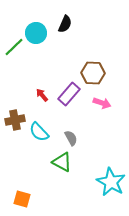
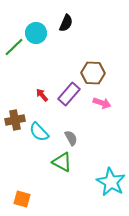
black semicircle: moved 1 px right, 1 px up
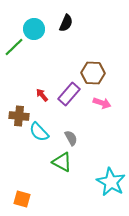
cyan circle: moved 2 px left, 4 px up
brown cross: moved 4 px right, 4 px up; rotated 18 degrees clockwise
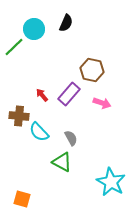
brown hexagon: moved 1 px left, 3 px up; rotated 10 degrees clockwise
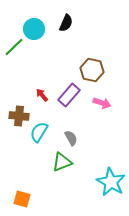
purple rectangle: moved 1 px down
cyan semicircle: rotated 75 degrees clockwise
green triangle: rotated 50 degrees counterclockwise
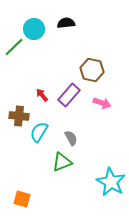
black semicircle: rotated 120 degrees counterclockwise
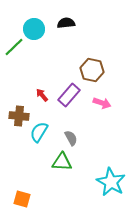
green triangle: rotated 25 degrees clockwise
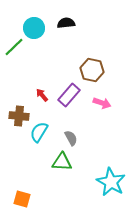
cyan circle: moved 1 px up
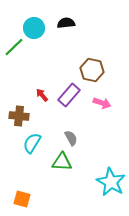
cyan semicircle: moved 7 px left, 11 px down
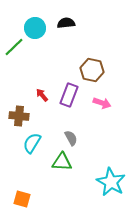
cyan circle: moved 1 px right
purple rectangle: rotated 20 degrees counterclockwise
